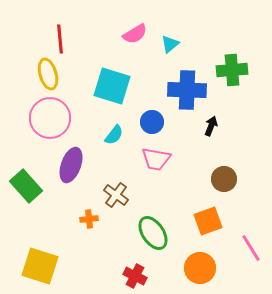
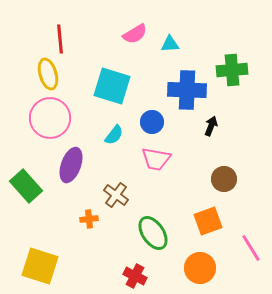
cyan triangle: rotated 36 degrees clockwise
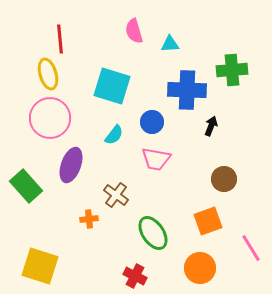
pink semicircle: moved 1 px left, 3 px up; rotated 105 degrees clockwise
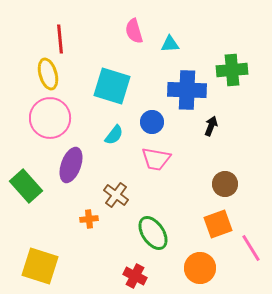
brown circle: moved 1 px right, 5 px down
orange square: moved 10 px right, 3 px down
